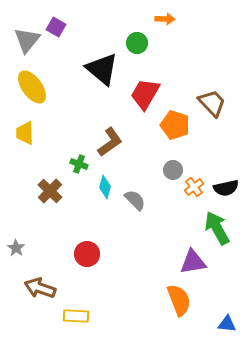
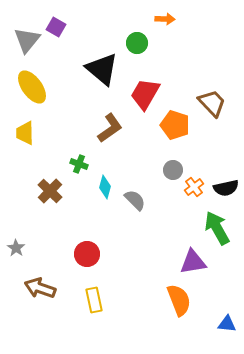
brown L-shape: moved 14 px up
yellow rectangle: moved 18 px right, 16 px up; rotated 75 degrees clockwise
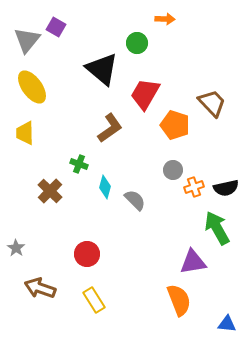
orange cross: rotated 18 degrees clockwise
yellow rectangle: rotated 20 degrees counterclockwise
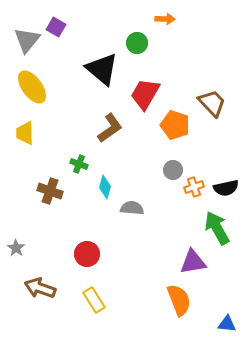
brown cross: rotated 25 degrees counterclockwise
gray semicircle: moved 3 px left, 8 px down; rotated 40 degrees counterclockwise
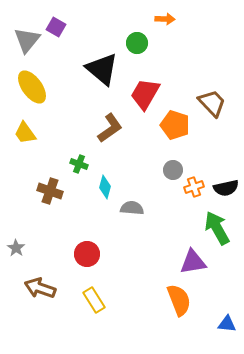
yellow trapezoid: rotated 35 degrees counterclockwise
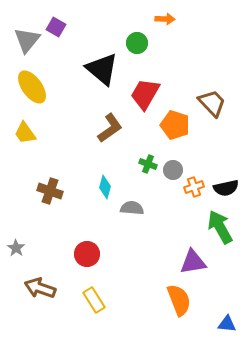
green cross: moved 69 px right
green arrow: moved 3 px right, 1 px up
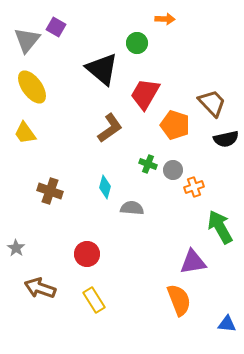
black semicircle: moved 49 px up
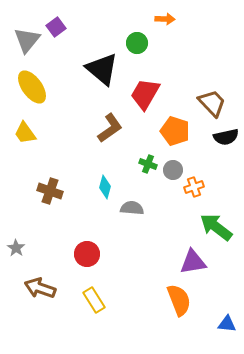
purple square: rotated 24 degrees clockwise
orange pentagon: moved 6 px down
black semicircle: moved 2 px up
green arrow: moved 4 px left; rotated 24 degrees counterclockwise
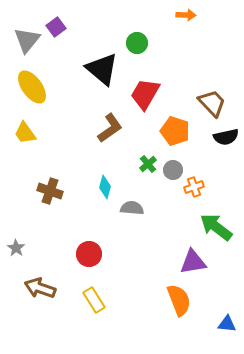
orange arrow: moved 21 px right, 4 px up
green cross: rotated 30 degrees clockwise
red circle: moved 2 px right
